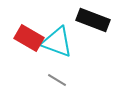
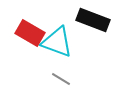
red rectangle: moved 1 px right, 5 px up
gray line: moved 4 px right, 1 px up
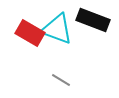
cyan triangle: moved 13 px up
gray line: moved 1 px down
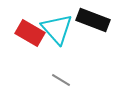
cyan triangle: rotated 28 degrees clockwise
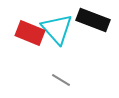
red rectangle: rotated 8 degrees counterclockwise
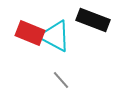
cyan triangle: moved 2 px left, 7 px down; rotated 20 degrees counterclockwise
gray line: rotated 18 degrees clockwise
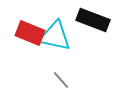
cyan triangle: rotated 16 degrees counterclockwise
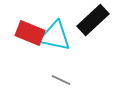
black rectangle: rotated 64 degrees counterclockwise
gray line: rotated 24 degrees counterclockwise
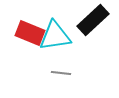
cyan triangle: rotated 20 degrees counterclockwise
gray line: moved 7 px up; rotated 18 degrees counterclockwise
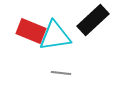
red rectangle: moved 1 px right, 2 px up
